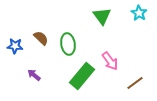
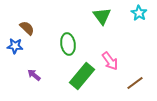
brown semicircle: moved 14 px left, 10 px up
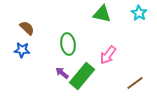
green triangle: moved 2 px up; rotated 42 degrees counterclockwise
blue star: moved 7 px right, 4 px down
pink arrow: moved 2 px left, 6 px up; rotated 72 degrees clockwise
purple arrow: moved 28 px right, 2 px up
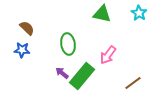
brown line: moved 2 px left
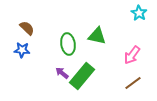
green triangle: moved 5 px left, 22 px down
pink arrow: moved 24 px right
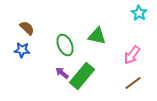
green ellipse: moved 3 px left, 1 px down; rotated 15 degrees counterclockwise
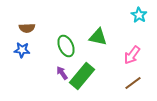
cyan star: moved 2 px down
brown semicircle: rotated 133 degrees clockwise
green triangle: moved 1 px right, 1 px down
green ellipse: moved 1 px right, 1 px down
purple arrow: rotated 16 degrees clockwise
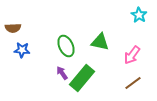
brown semicircle: moved 14 px left
green triangle: moved 2 px right, 5 px down
green rectangle: moved 2 px down
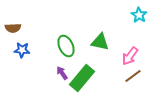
pink arrow: moved 2 px left, 1 px down
brown line: moved 7 px up
